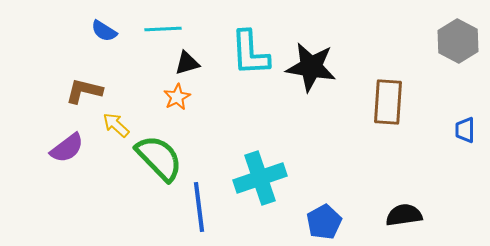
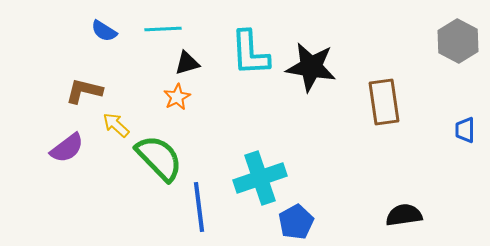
brown rectangle: moved 4 px left; rotated 12 degrees counterclockwise
blue pentagon: moved 28 px left
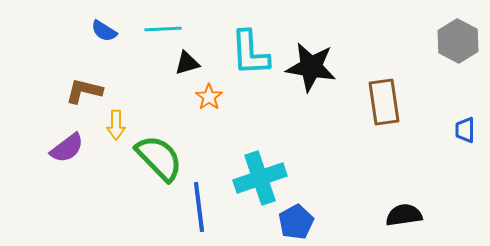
orange star: moved 32 px right; rotated 8 degrees counterclockwise
yellow arrow: rotated 132 degrees counterclockwise
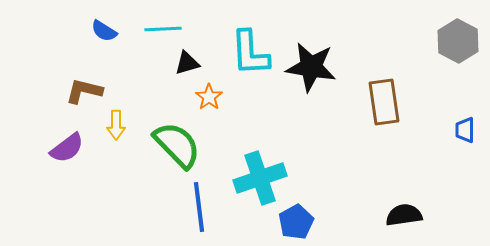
green semicircle: moved 18 px right, 13 px up
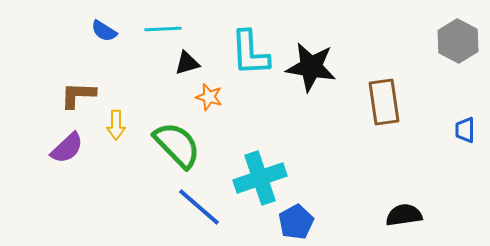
brown L-shape: moved 6 px left, 4 px down; rotated 12 degrees counterclockwise
orange star: rotated 20 degrees counterclockwise
purple semicircle: rotated 6 degrees counterclockwise
blue line: rotated 42 degrees counterclockwise
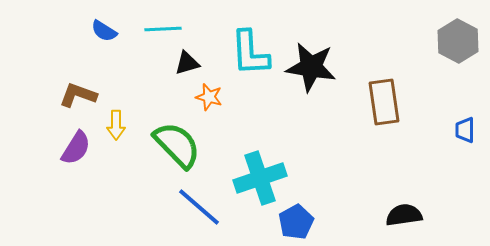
brown L-shape: rotated 18 degrees clockwise
purple semicircle: moved 9 px right; rotated 15 degrees counterclockwise
